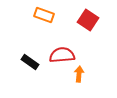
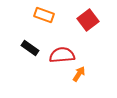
red square: rotated 20 degrees clockwise
black rectangle: moved 14 px up
orange arrow: rotated 28 degrees clockwise
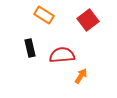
orange rectangle: rotated 12 degrees clockwise
black rectangle: rotated 42 degrees clockwise
orange arrow: moved 2 px right, 2 px down
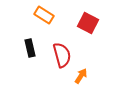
red square: moved 3 px down; rotated 25 degrees counterclockwise
red semicircle: rotated 80 degrees clockwise
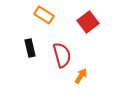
red square: moved 1 px up; rotated 25 degrees clockwise
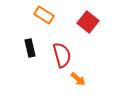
red square: rotated 15 degrees counterclockwise
orange arrow: moved 3 px left, 3 px down; rotated 98 degrees clockwise
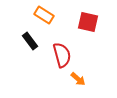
red square: rotated 25 degrees counterclockwise
black rectangle: moved 7 px up; rotated 24 degrees counterclockwise
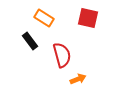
orange rectangle: moved 3 px down
red square: moved 4 px up
orange arrow: rotated 63 degrees counterclockwise
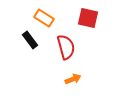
black rectangle: moved 1 px up
red semicircle: moved 4 px right, 8 px up
orange arrow: moved 5 px left
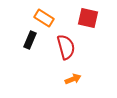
black rectangle: rotated 60 degrees clockwise
